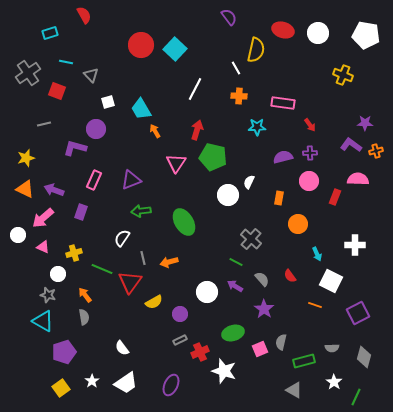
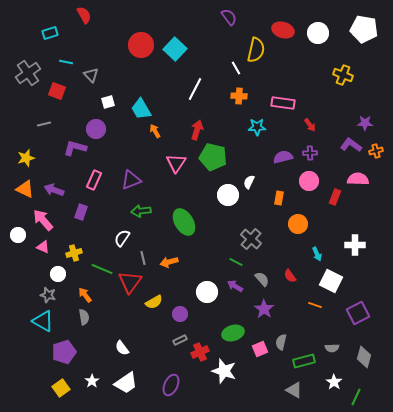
white pentagon at (366, 35): moved 2 px left, 6 px up
pink arrow at (43, 218): moved 2 px down; rotated 90 degrees clockwise
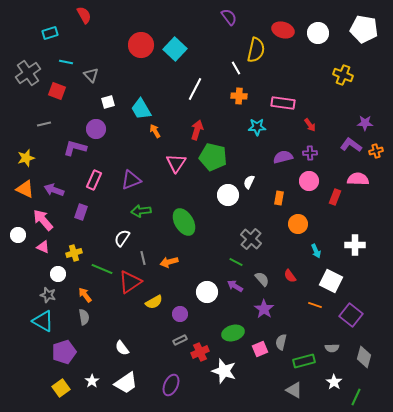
cyan arrow at (317, 254): moved 1 px left, 3 px up
red triangle at (130, 282): rotated 20 degrees clockwise
purple square at (358, 313): moved 7 px left, 2 px down; rotated 25 degrees counterclockwise
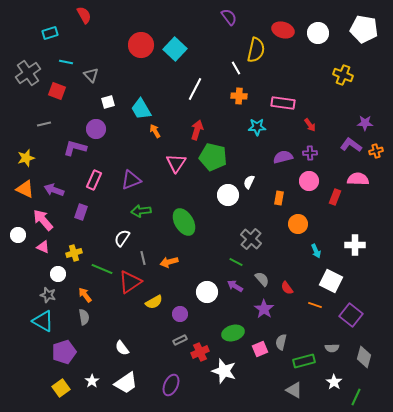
red semicircle at (290, 276): moved 3 px left, 12 px down
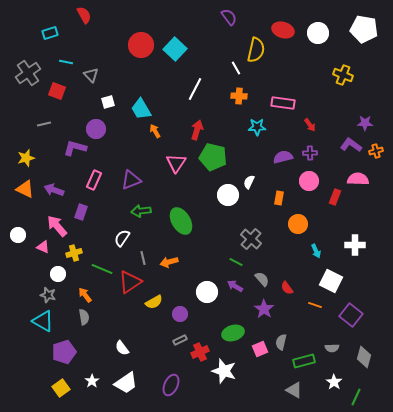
pink arrow at (43, 220): moved 14 px right, 6 px down
green ellipse at (184, 222): moved 3 px left, 1 px up
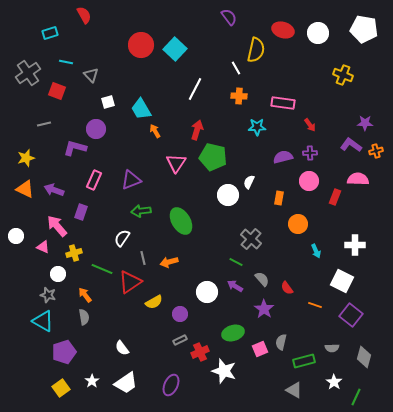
white circle at (18, 235): moved 2 px left, 1 px down
white square at (331, 281): moved 11 px right
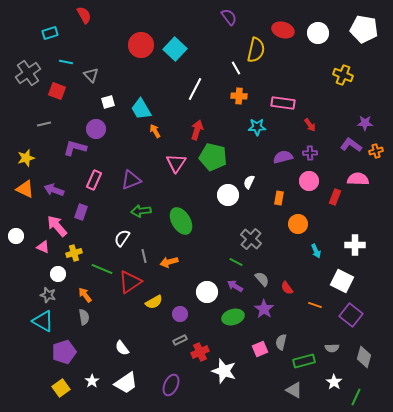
gray line at (143, 258): moved 1 px right, 2 px up
green ellipse at (233, 333): moved 16 px up
